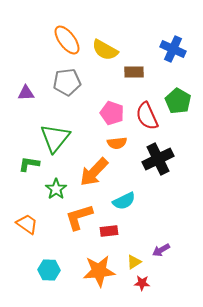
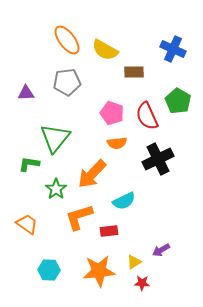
orange arrow: moved 2 px left, 2 px down
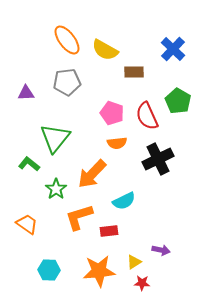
blue cross: rotated 20 degrees clockwise
green L-shape: rotated 30 degrees clockwise
purple arrow: rotated 138 degrees counterclockwise
